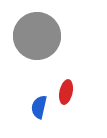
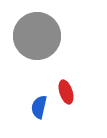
red ellipse: rotated 30 degrees counterclockwise
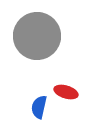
red ellipse: rotated 55 degrees counterclockwise
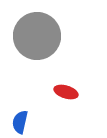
blue semicircle: moved 19 px left, 15 px down
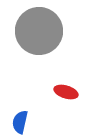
gray circle: moved 2 px right, 5 px up
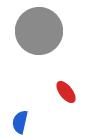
red ellipse: rotated 35 degrees clockwise
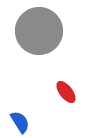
blue semicircle: rotated 135 degrees clockwise
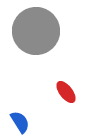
gray circle: moved 3 px left
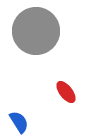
blue semicircle: moved 1 px left
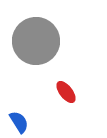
gray circle: moved 10 px down
